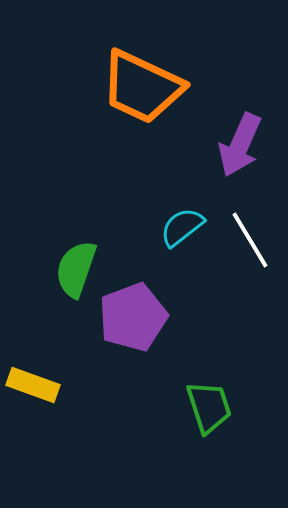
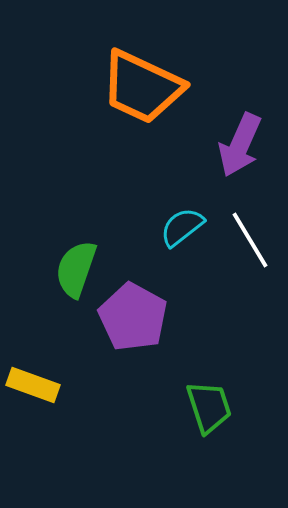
purple pentagon: rotated 22 degrees counterclockwise
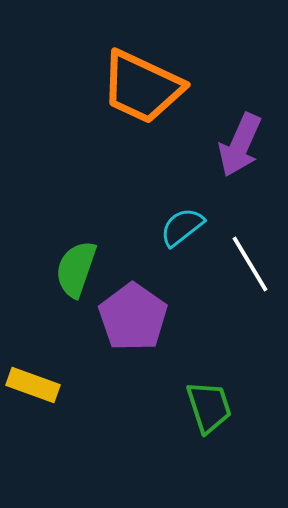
white line: moved 24 px down
purple pentagon: rotated 6 degrees clockwise
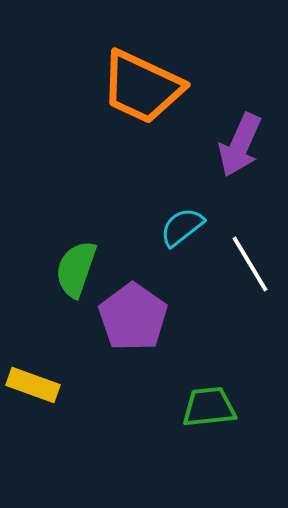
green trapezoid: rotated 78 degrees counterclockwise
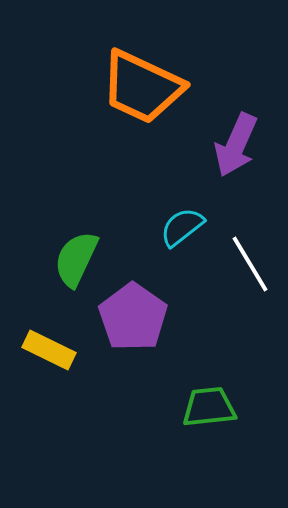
purple arrow: moved 4 px left
green semicircle: moved 10 px up; rotated 6 degrees clockwise
yellow rectangle: moved 16 px right, 35 px up; rotated 6 degrees clockwise
